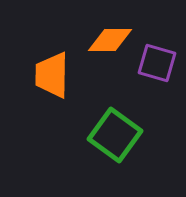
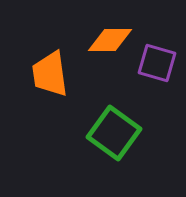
orange trapezoid: moved 2 px left, 1 px up; rotated 9 degrees counterclockwise
green square: moved 1 px left, 2 px up
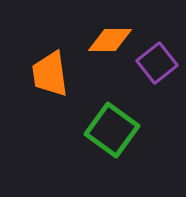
purple square: rotated 36 degrees clockwise
green square: moved 2 px left, 3 px up
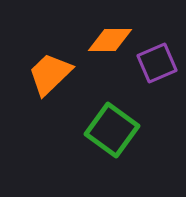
purple square: rotated 15 degrees clockwise
orange trapezoid: rotated 54 degrees clockwise
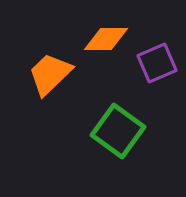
orange diamond: moved 4 px left, 1 px up
green square: moved 6 px right, 1 px down
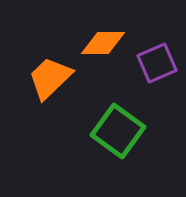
orange diamond: moved 3 px left, 4 px down
orange trapezoid: moved 4 px down
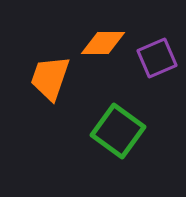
purple square: moved 5 px up
orange trapezoid: rotated 27 degrees counterclockwise
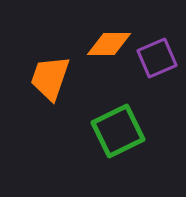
orange diamond: moved 6 px right, 1 px down
green square: rotated 28 degrees clockwise
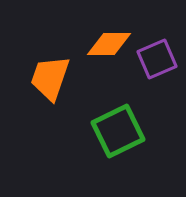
purple square: moved 1 px down
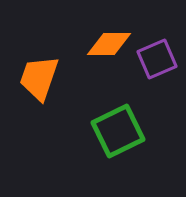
orange trapezoid: moved 11 px left
